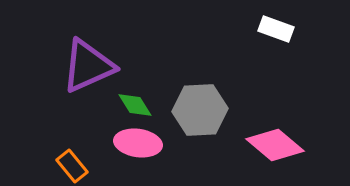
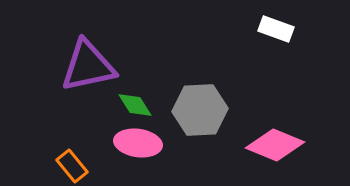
purple triangle: rotated 12 degrees clockwise
pink diamond: rotated 18 degrees counterclockwise
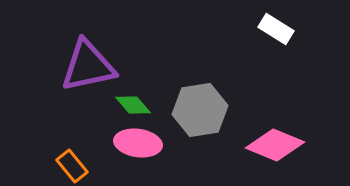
white rectangle: rotated 12 degrees clockwise
green diamond: moved 2 px left; rotated 9 degrees counterclockwise
gray hexagon: rotated 6 degrees counterclockwise
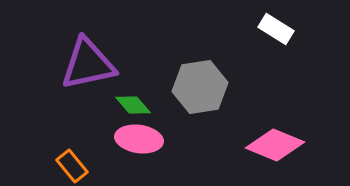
purple triangle: moved 2 px up
gray hexagon: moved 23 px up
pink ellipse: moved 1 px right, 4 px up
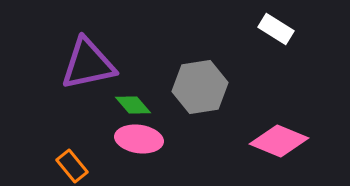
pink diamond: moved 4 px right, 4 px up
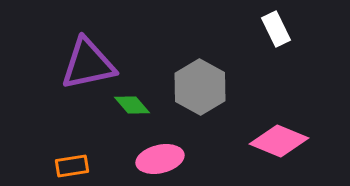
white rectangle: rotated 32 degrees clockwise
gray hexagon: rotated 22 degrees counterclockwise
green diamond: moved 1 px left
pink ellipse: moved 21 px right, 20 px down; rotated 21 degrees counterclockwise
orange rectangle: rotated 60 degrees counterclockwise
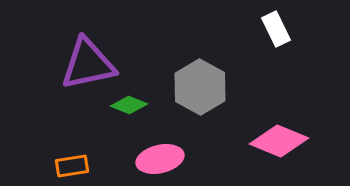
green diamond: moved 3 px left; rotated 27 degrees counterclockwise
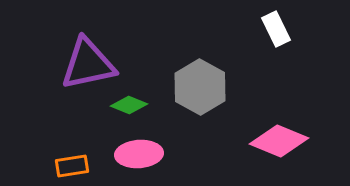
pink ellipse: moved 21 px left, 5 px up; rotated 9 degrees clockwise
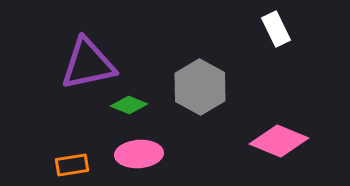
orange rectangle: moved 1 px up
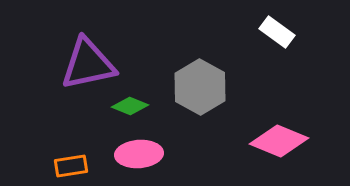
white rectangle: moved 1 px right, 3 px down; rotated 28 degrees counterclockwise
green diamond: moved 1 px right, 1 px down
orange rectangle: moved 1 px left, 1 px down
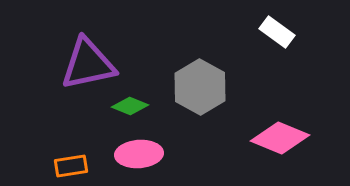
pink diamond: moved 1 px right, 3 px up
